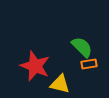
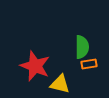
green semicircle: rotated 45 degrees clockwise
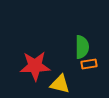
red star: rotated 24 degrees counterclockwise
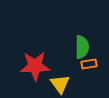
yellow triangle: rotated 40 degrees clockwise
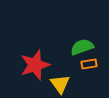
green semicircle: rotated 110 degrees counterclockwise
red star: moved 1 px up; rotated 16 degrees counterclockwise
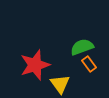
orange rectangle: rotated 63 degrees clockwise
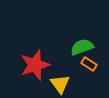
orange rectangle: rotated 21 degrees counterclockwise
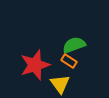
green semicircle: moved 8 px left, 2 px up
orange rectangle: moved 20 px left, 3 px up
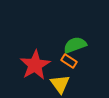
green semicircle: moved 1 px right
red star: rotated 12 degrees counterclockwise
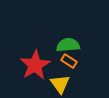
green semicircle: moved 7 px left; rotated 15 degrees clockwise
